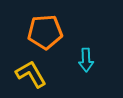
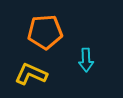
yellow L-shape: rotated 36 degrees counterclockwise
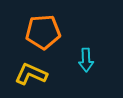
orange pentagon: moved 2 px left
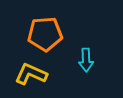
orange pentagon: moved 2 px right, 2 px down
